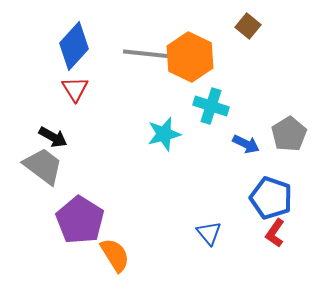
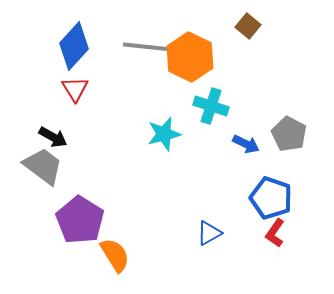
gray line: moved 7 px up
gray pentagon: rotated 12 degrees counterclockwise
blue triangle: rotated 40 degrees clockwise
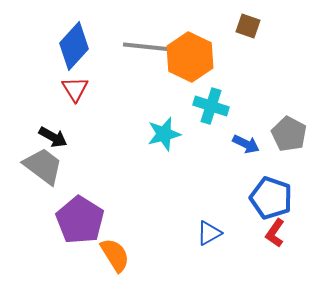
brown square: rotated 20 degrees counterclockwise
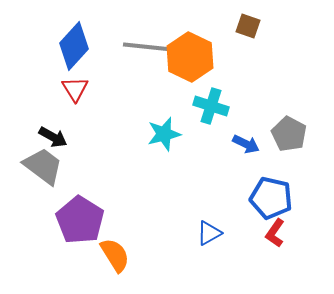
blue pentagon: rotated 6 degrees counterclockwise
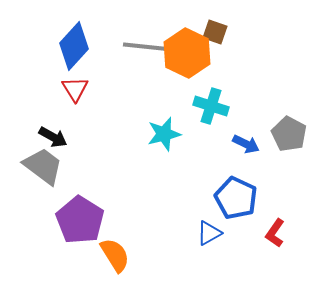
brown square: moved 33 px left, 6 px down
orange hexagon: moved 3 px left, 4 px up
blue pentagon: moved 35 px left; rotated 12 degrees clockwise
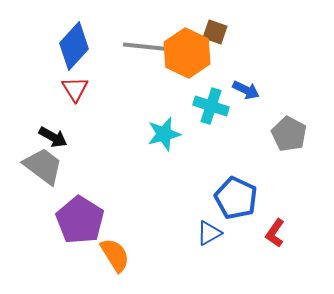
blue arrow: moved 54 px up
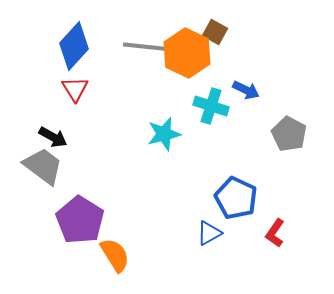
brown square: rotated 10 degrees clockwise
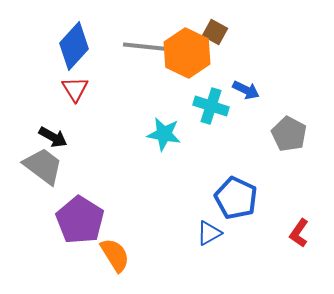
cyan star: rotated 24 degrees clockwise
red L-shape: moved 24 px right
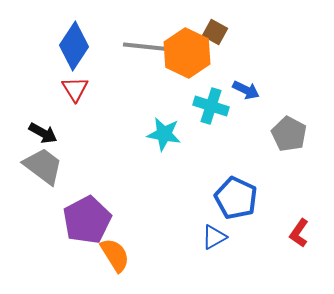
blue diamond: rotated 9 degrees counterclockwise
black arrow: moved 10 px left, 4 px up
purple pentagon: moved 7 px right; rotated 12 degrees clockwise
blue triangle: moved 5 px right, 4 px down
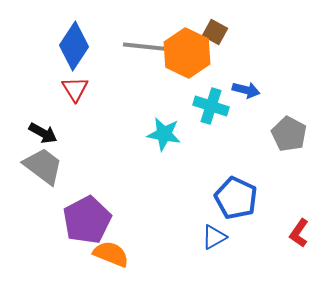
blue arrow: rotated 12 degrees counterclockwise
orange semicircle: moved 4 px left, 1 px up; rotated 36 degrees counterclockwise
